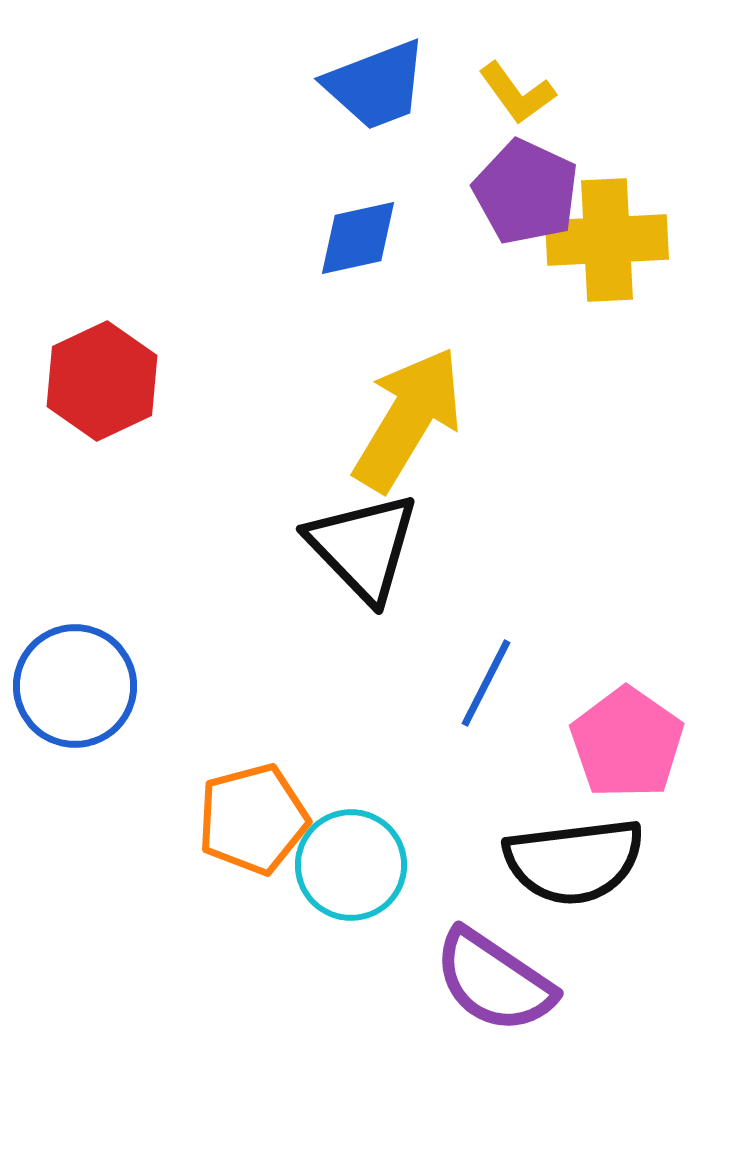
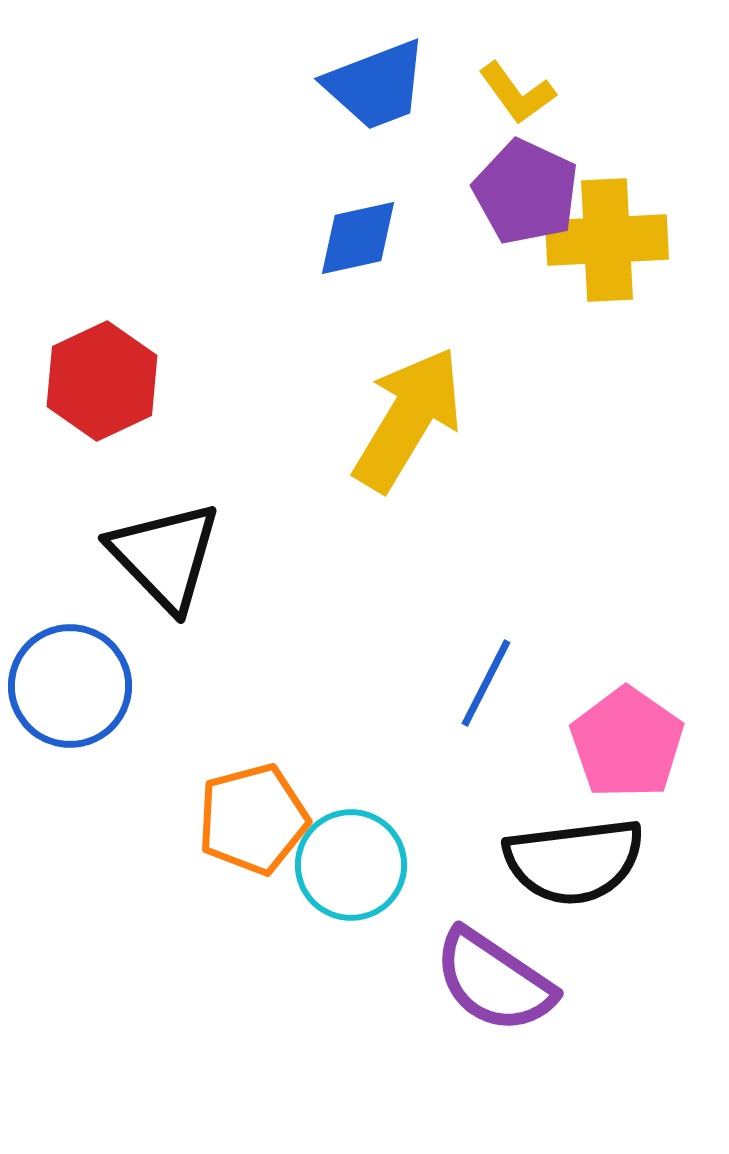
black triangle: moved 198 px left, 9 px down
blue circle: moved 5 px left
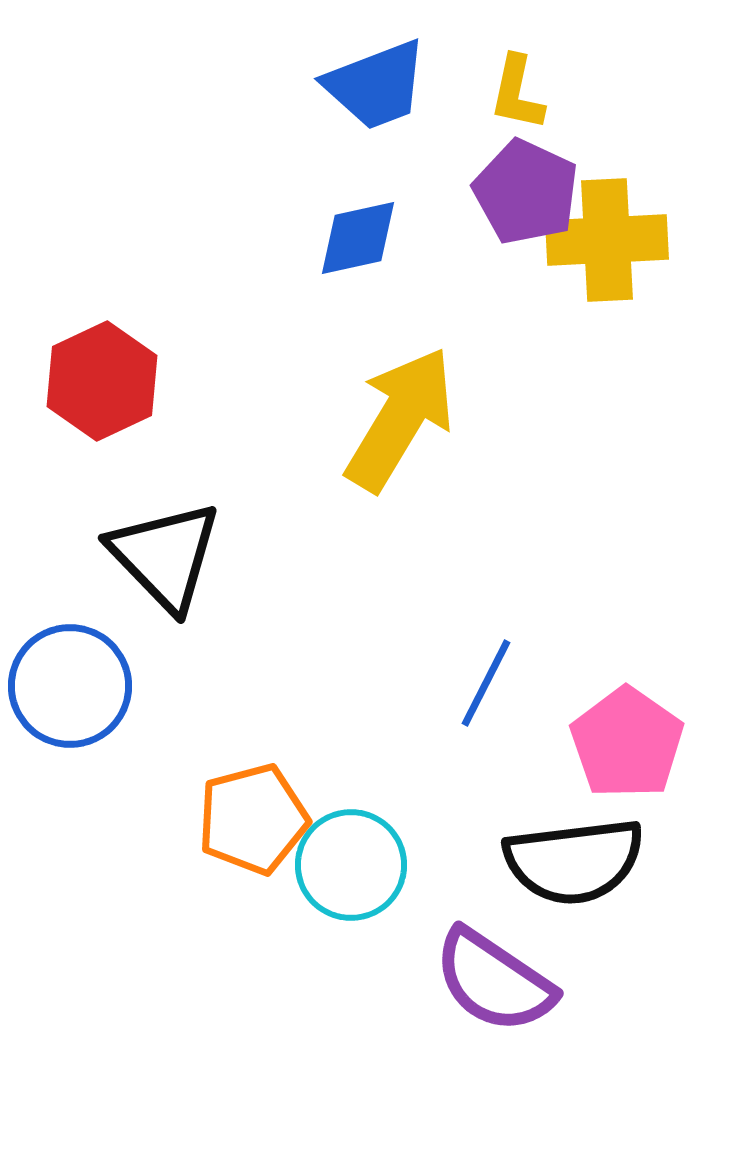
yellow L-shape: rotated 48 degrees clockwise
yellow arrow: moved 8 px left
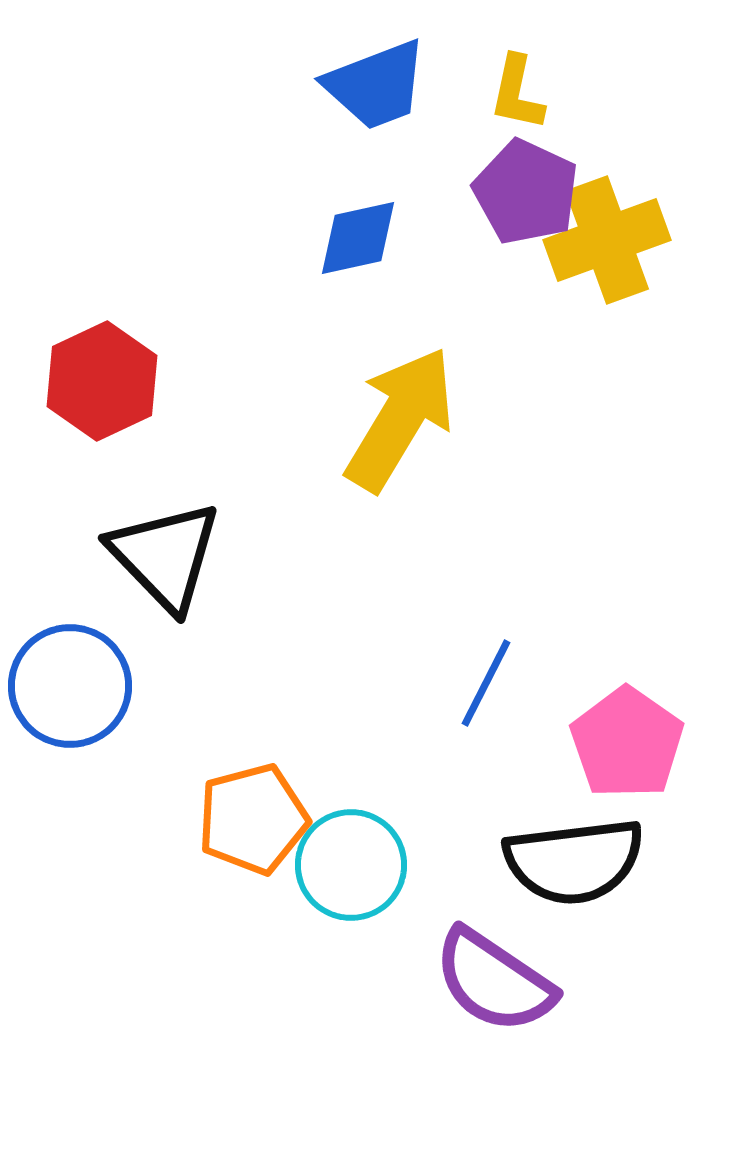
yellow cross: rotated 17 degrees counterclockwise
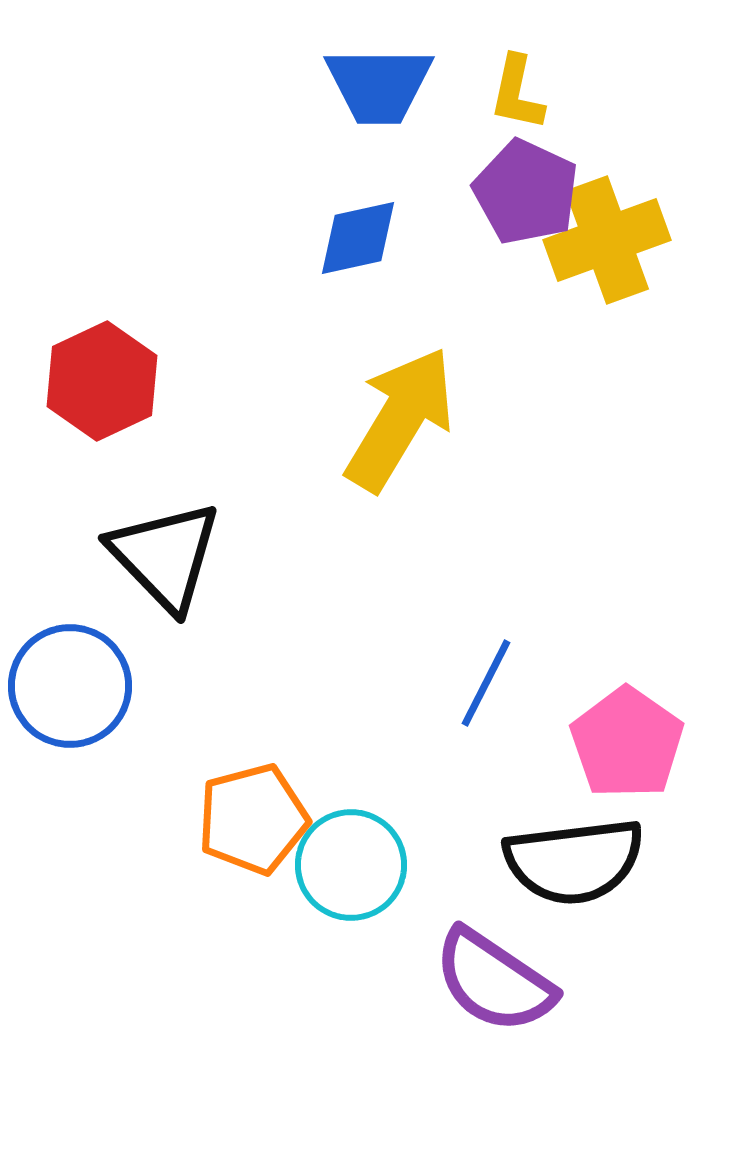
blue trapezoid: moved 3 px right; rotated 21 degrees clockwise
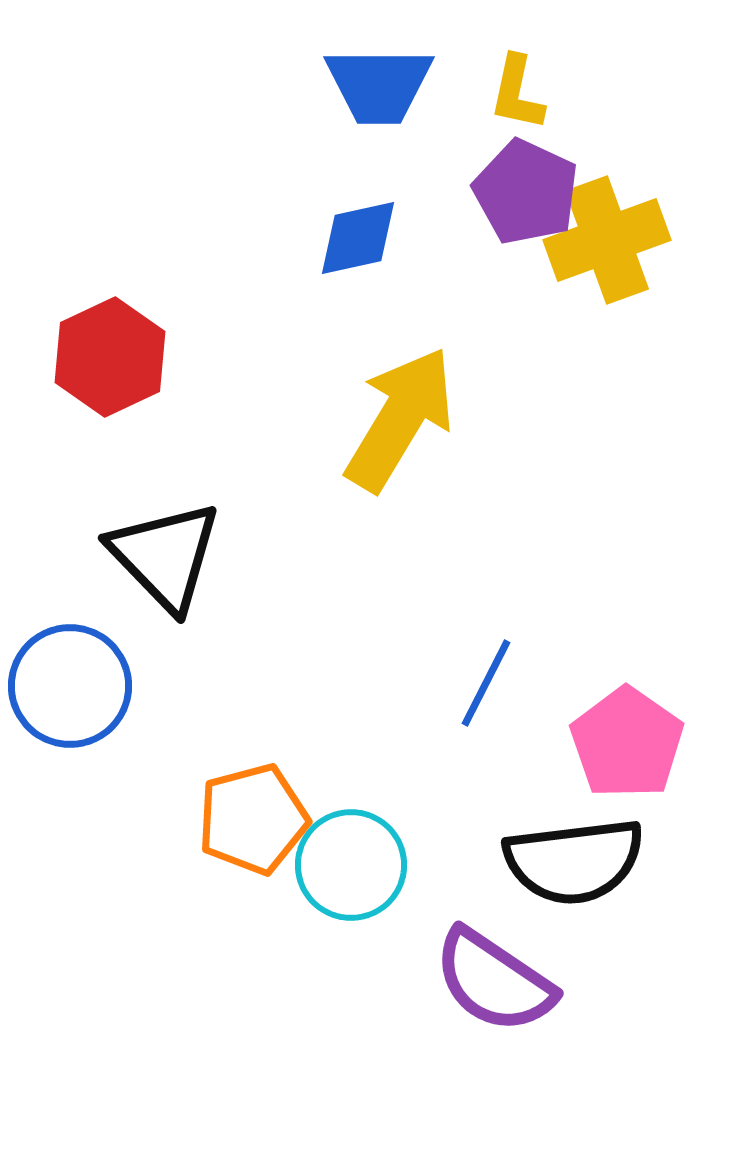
red hexagon: moved 8 px right, 24 px up
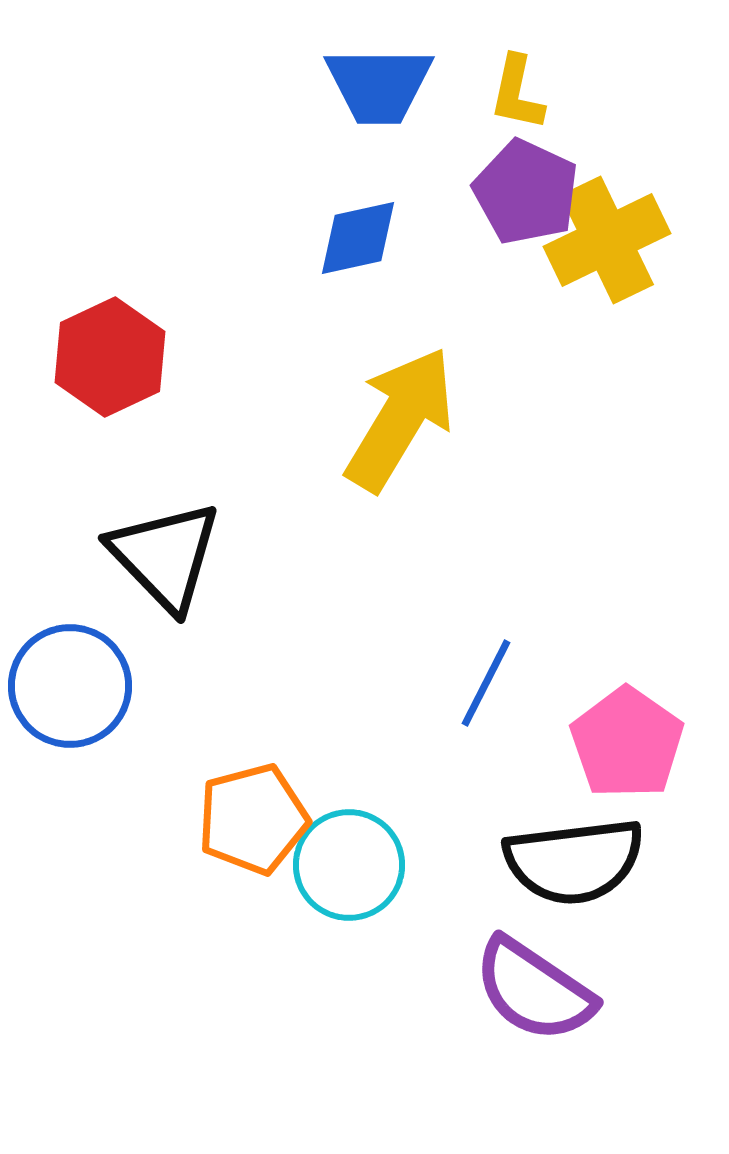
yellow cross: rotated 6 degrees counterclockwise
cyan circle: moved 2 px left
purple semicircle: moved 40 px right, 9 px down
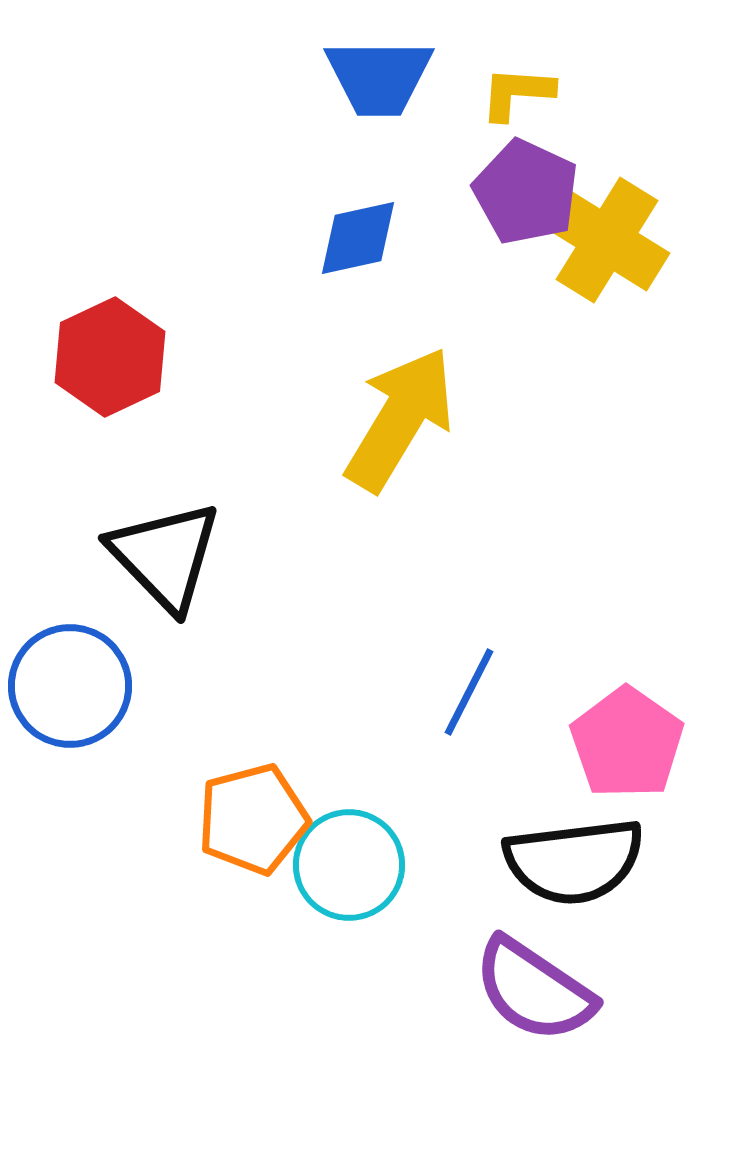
blue trapezoid: moved 8 px up
yellow L-shape: rotated 82 degrees clockwise
yellow cross: rotated 32 degrees counterclockwise
blue line: moved 17 px left, 9 px down
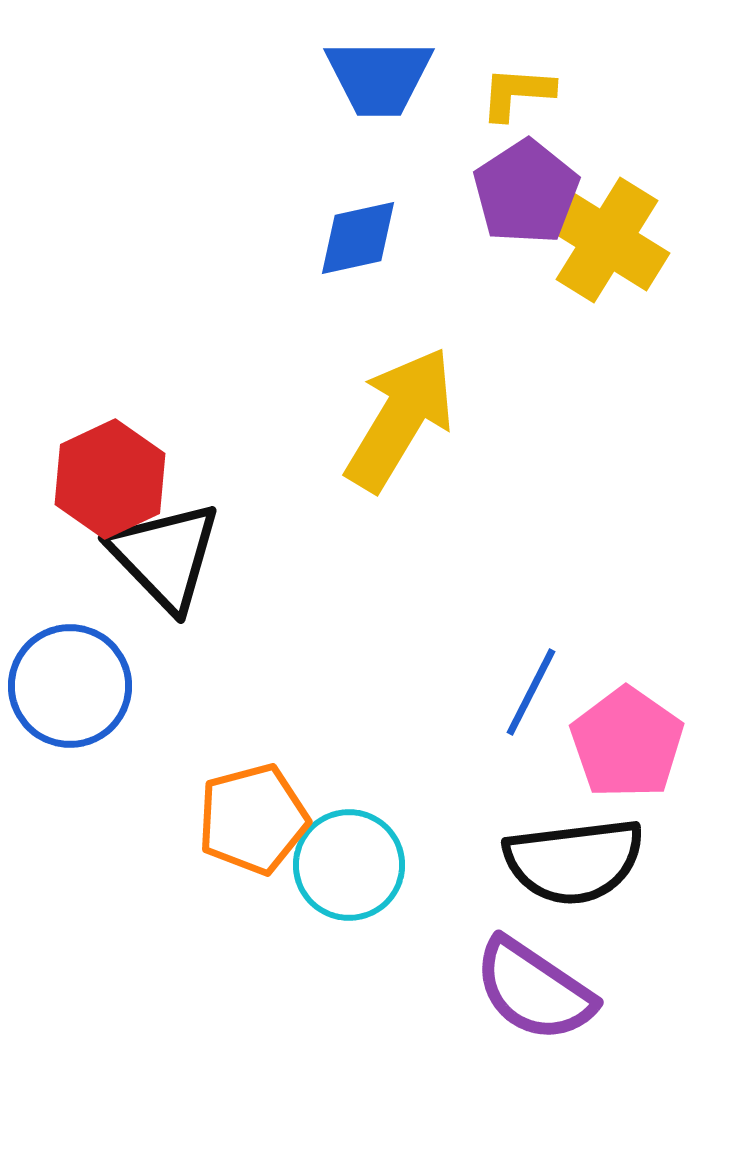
purple pentagon: rotated 14 degrees clockwise
red hexagon: moved 122 px down
blue line: moved 62 px right
